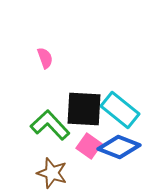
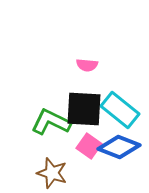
pink semicircle: moved 42 px right, 7 px down; rotated 115 degrees clockwise
green L-shape: moved 1 px right, 3 px up; rotated 21 degrees counterclockwise
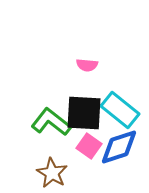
black square: moved 4 px down
green L-shape: rotated 12 degrees clockwise
blue diamond: rotated 39 degrees counterclockwise
brown star: rotated 12 degrees clockwise
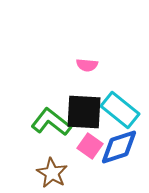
black square: moved 1 px up
pink square: moved 1 px right
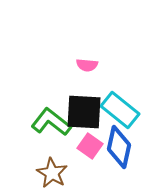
blue diamond: rotated 60 degrees counterclockwise
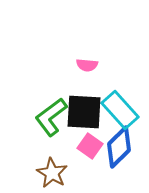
cyan rectangle: rotated 9 degrees clockwise
green L-shape: moved 5 px up; rotated 75 degrees counterclockwise
blue diamond: rotated 33 degrees clockwise
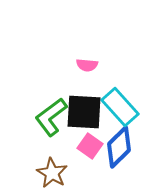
cyan rectangle: moved 3 px up
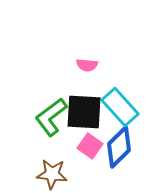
brown star: moved 1 px down; rotated 24 degrees counterclockwise
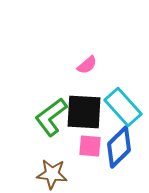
pink semicircle: rotated 45 degrees counterclockwise
cyan rectangle: moved 3 px right
pink square: rotated 30 degrees counterclockwise
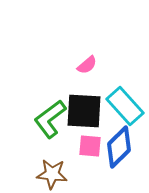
cyan rectangle: moved 2 px right, 1 px up
black square: moved 1 px up
green L-shape: moved 1 px left, 2 px down
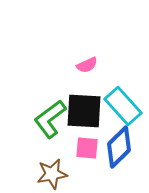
pink semicircle: rotated 15 degrees clockwise
cyan rectangle: moved 2 px left
pink square: moved 3 px left, 2 px down
brown star: rotated 16 degrees counterclockwise
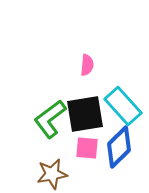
pink semicircle: rotated 60 degrees counterclockwise
black square: moved 1 px right, 3 px down; rotated 12 degrees counterclockwise
